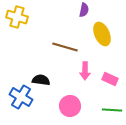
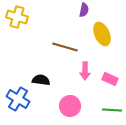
blue cross: moved 3 px left, 2 px down
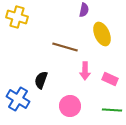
black semicircle: rotated 78 degrees counterclockwise
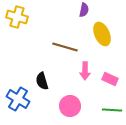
black semicircle: moved 1 px right, 1 px down; rotated 36 degrees counterclockwise
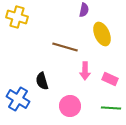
green line: moved 1 px left, 2 px up
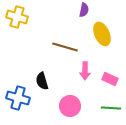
blue cross: moved 1 px up; rotated 15 degrees counterclockwise
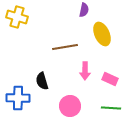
brown line: rotated 25 degrees counterclockwise
blue cross: rotated 15 degrees counterclockwise
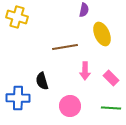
pink rectangle: moved 1 px right, 1 px up; rotated 21 degrees clockwise
